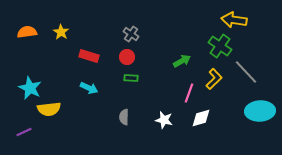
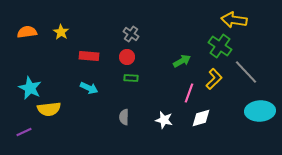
red rectangle: rotated 12 degrees counterclockwise
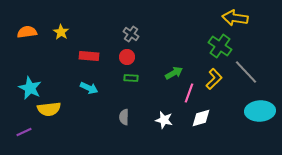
yellow arrow: moved 1 px right, 2 px up
green arrow: moved 8 px left, 12 px down
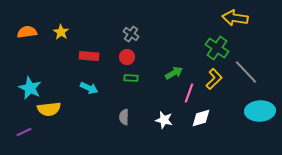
green cross: moved 3 px left, 2 px down
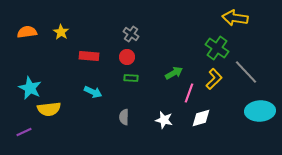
cyan arrow: moved 4 px right, 4 px down
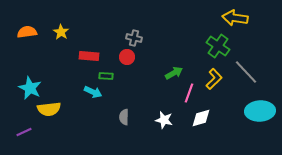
gray cross: moved 3 px right, 4 px down; rotated 21 degrees counterclockwise
green cross: moved 1 px right, 2 px up
green rectangle: moved 25 px left, 2 px up
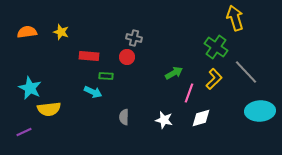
yellow arrow: rotated 65 degrees clockwise
yellow star: rotated 14 degrees counterclockwise
green cross: moved 2 px left, 1 px down
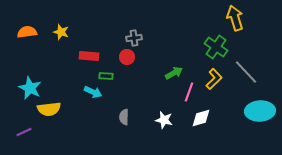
gray cross: rotated 21 degrees counterclockwise
pink line: moved 1 px up
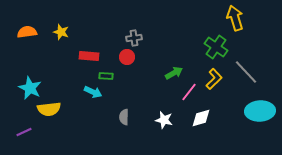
pink line: rotated 18 degrees clockwise
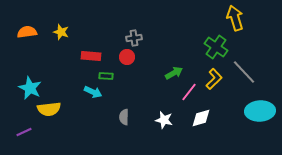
red rectangle: moved 2 px right
gray line: moved 2 px left
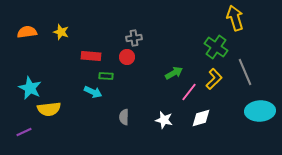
gray line: moved 1 px right; rotated 20 degrees clockwise
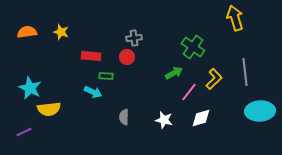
green cross: moved 23 px left
gray line: rotated 16 degrees clockwise
